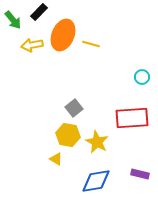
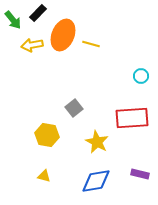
black rectangle: moved 1 px left, 1 px down
cyan circle: moved 1 px left, 1 px up
yellow hexagon: moved 21 px left
yellow triangle: moved 12 px left, 17 px down; rotated 16 degrees counterclockwise
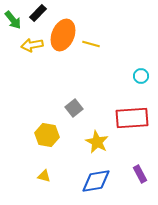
purple rectangle: rotated 48 degrees clockwise
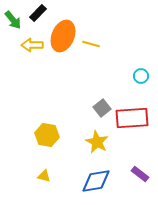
orange ellipse: moved 1 px down
yellow arrow: rotated 10 degrees clockwise
gray square: moved 28 px right
purple rectangle: rotated 24 degrees counterclockwise
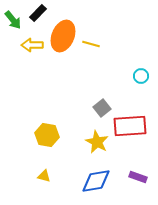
red rectangle: moved 2 px left, 8 px down
purple rectangle: moved 2 px left, 3 px down; rotated 18 degrees counterclockwise
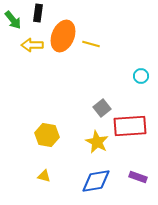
black rectangle: rotated 36 degrees counterclockwise
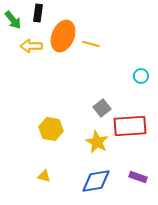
yellow arrow: moved 1 px left, 1 px down
yellow hexagon: moved 4 px right, 6 px up
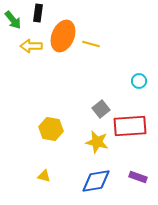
cyan circle: moved 2 px left, 5 px down
gray square: moved 1 px left, 1 px down
yellow star: rotated 15 degrees counterclockwise
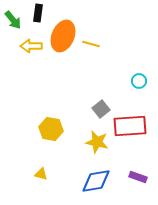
yellow triangle: moved 3 px left, 2 px up
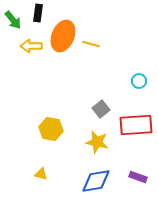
red rectangle: moved 6 px right, 1 px up
